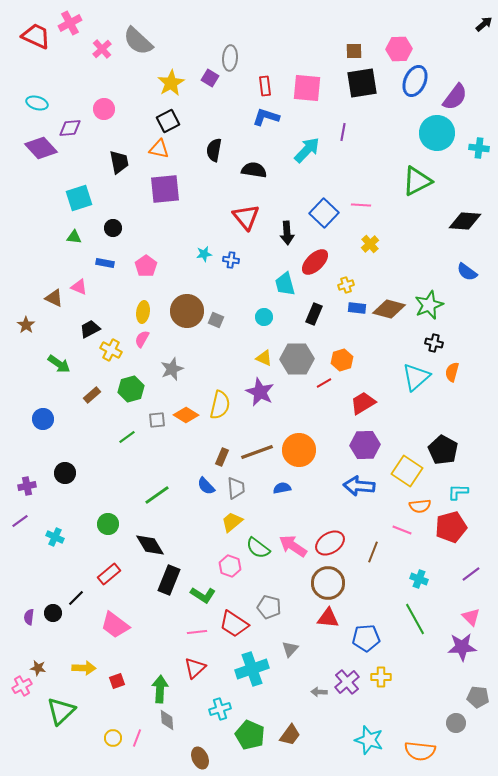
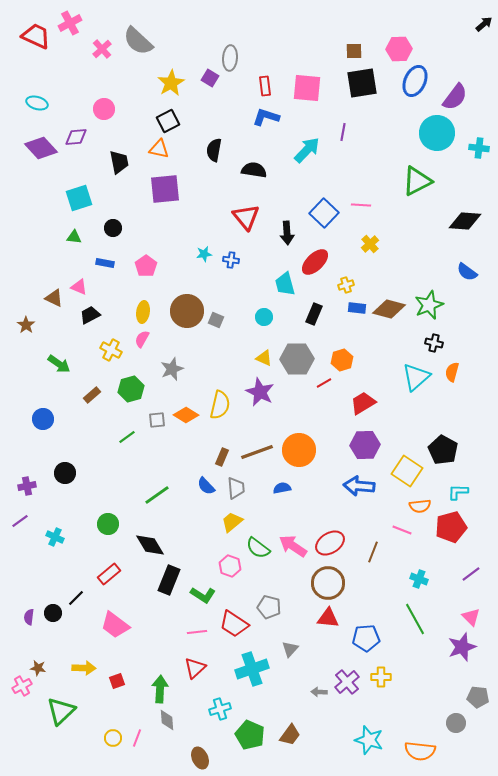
purple diamond at (70, 128): moved 6 px right, 9 px down
black trapezoid at (90, 329): moved 14 px up
purple star at (462, 647): rotated 16 degrees counterclockwise
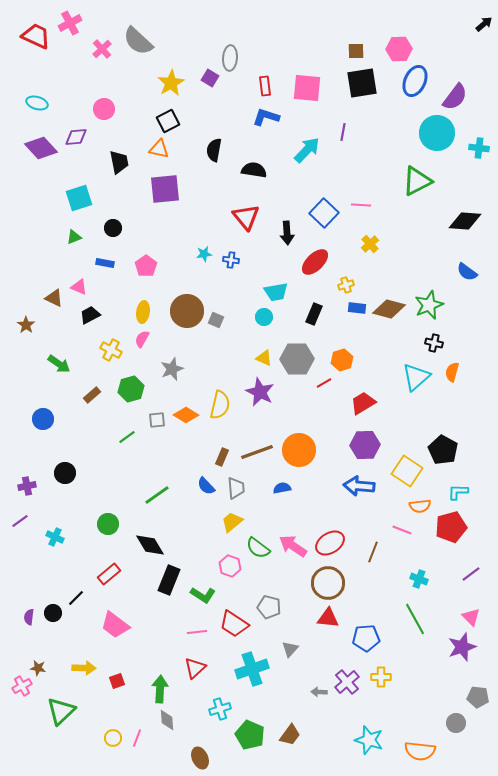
brown square at (354, 51): moved 2 px right
green triangle at (74, 237): rotated 28 degrees counterclockwise
cyan trapezoid at (285, 284): moved 9 px left, 8 px down; rotated 85 degrees counterclockwise
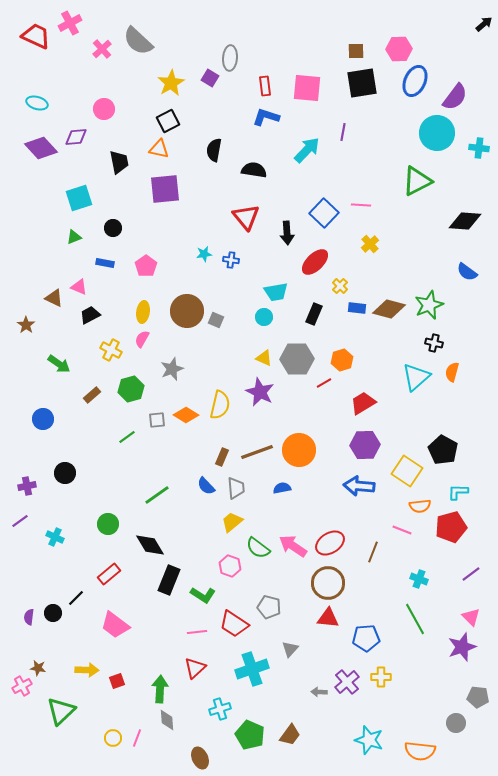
yellow cross at (346, 285): moved 6 px left, 1 px down; rotated 28 degrees counterclockwise
yellow arrow at (84, 668): moved 3 px right, 2 px down
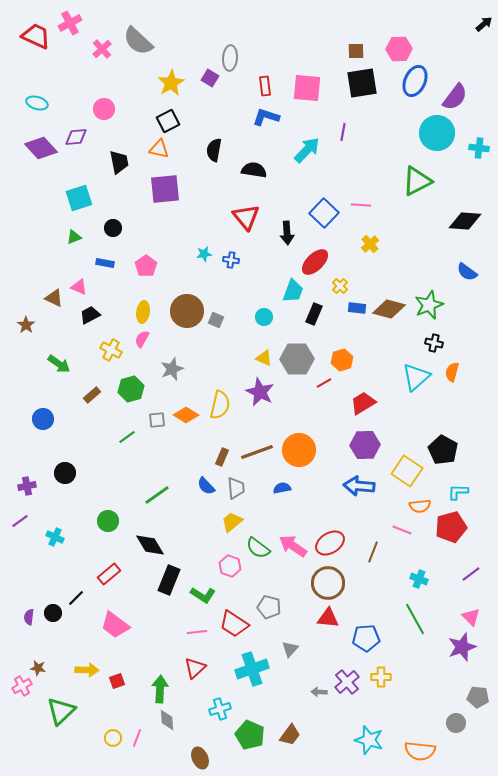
cyan trapezoid at (276, 292): moved 17 px right, 1 px up; rotated 60 degrees counterclockwise
green circle at (108, 524): moved 3 px up
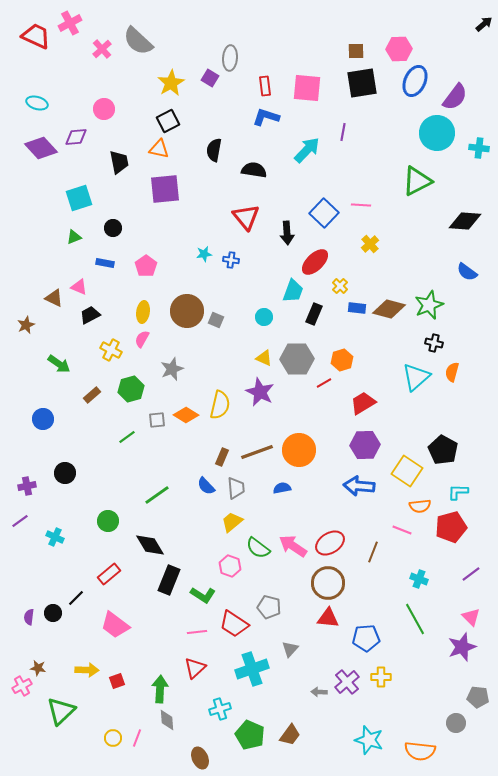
brown star at (26, 325): rotated 12 degrees clockwise
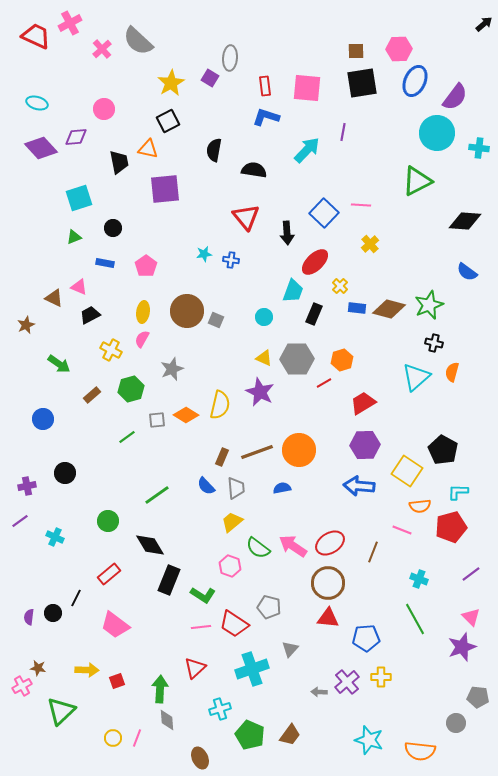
orange triangle at (159, 149): moved 11 px left
black line at (76, 598): rotated 18 degrees counterclockwise
pink line at (197, 632): moved 4 px right, 5 px up
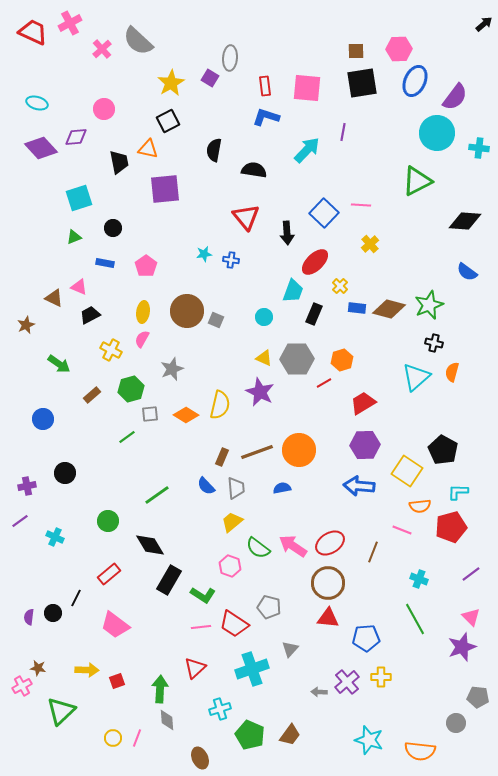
red trapezoid at (36, 36): moved 3 px left, 4 px up
gray square at (157, 420): moved 7 px left, 6 px up
black rectangle at (169, 580): rotated 8 degrees clockwise
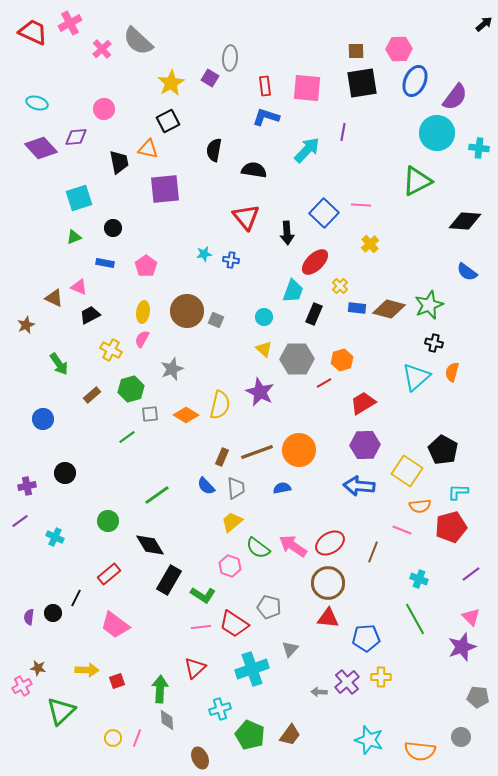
yellow triangle at (264, 358): moved 9 px up; rotated 18 degrees clockwise
green arrow at (59, 364): rotated 20 degrees clockwise
gray circle at (456, 723): moved 5 px right, 14 px down
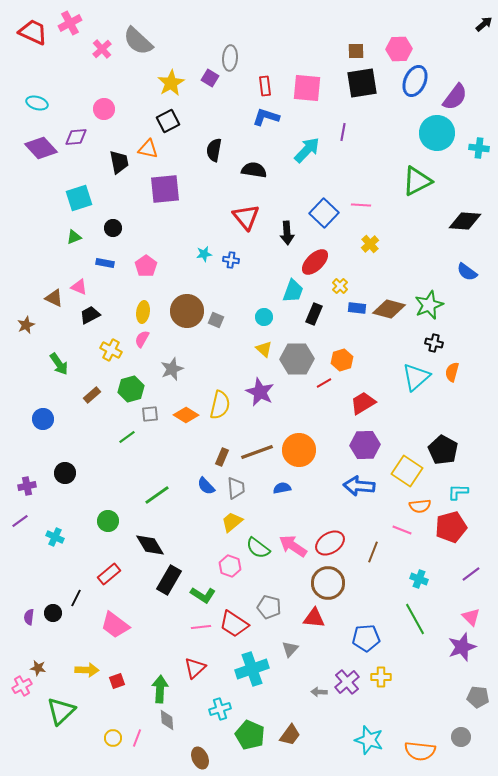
red triangle at (328, 618): moved 14 px left
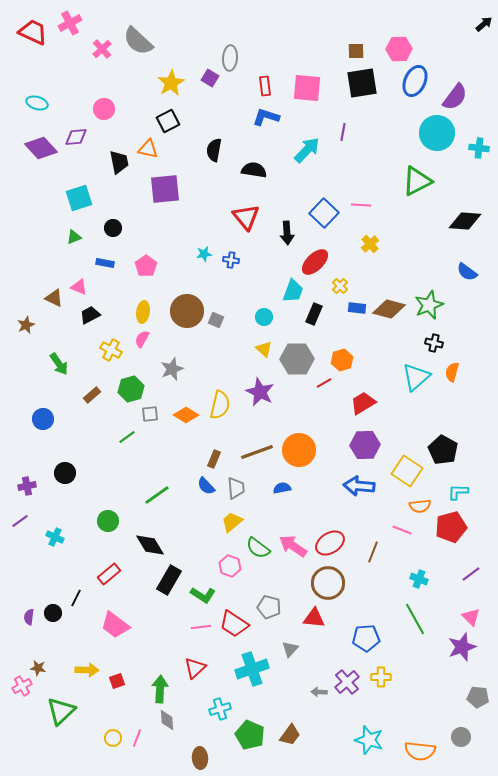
brown rectangle at (222, 457): moved 8 px left, 2 px down
brown ellipse at (200, 758): rotated 20 degrees clockwise
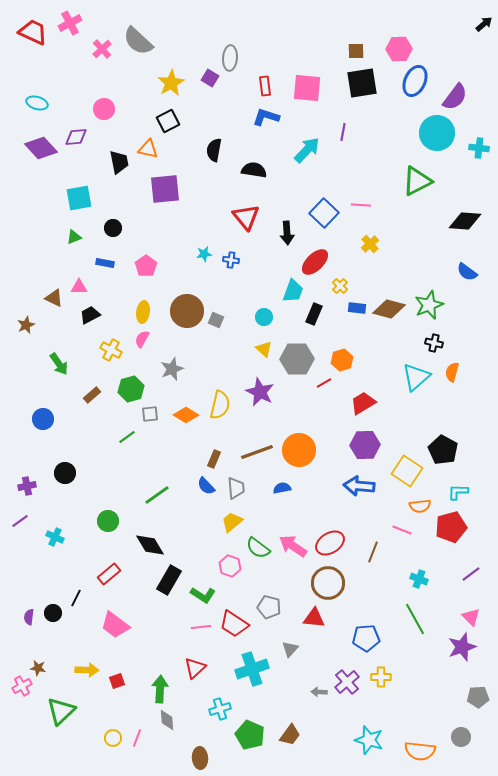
cyan square at (79, 198): rotated 8 degrees clockwise
pink triangle at (79, 287): rotated 24 degrees counterclockwise
gray pentagon at (478, 697): rotated 10 degrees counterclockwise
